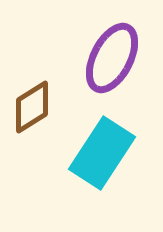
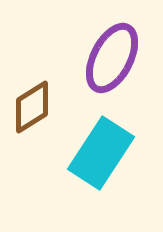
cyan rectangle: moved 1 px left
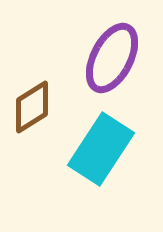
cyan rectangle: moved 4 px up
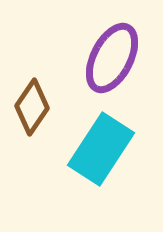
brown diamond: rotated 24 degrees counterclockwise
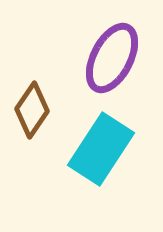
brown diamond: moved 3 px down
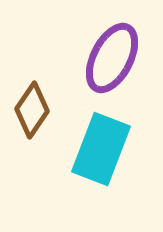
cyan rectangle: rotated 12 degrees counterclockwise
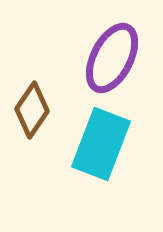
cyan rectangle: moved 5 px up
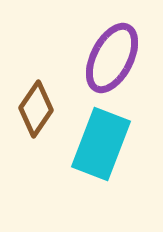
brown diamond: moved 4 px right, 1 px up
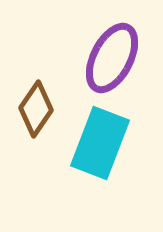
cyan rectangle: moved 1 px left, 1 px up
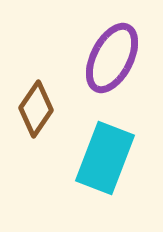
cyan rectangle: moved 5 px right, 15 px down
